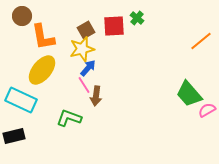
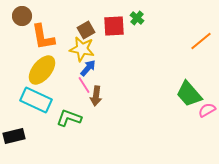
yellow star: rotated 25 degrees clockwise
cyan rectangle: moved 15 px right
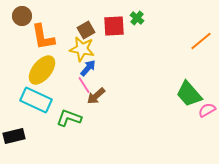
brown arrow: rotated 42 degrees clockwise
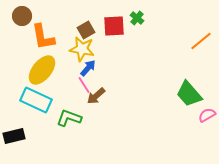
pink semicircle: moved 5 px down
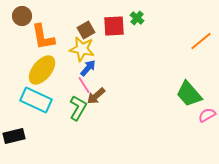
green L-shape: moved 9 px right, 10 px up; rotated 100 degrees clockwise
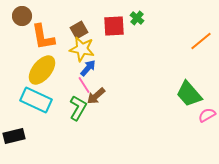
brown square: moved 7 px left
